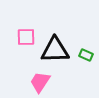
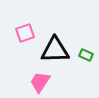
pink square: moved 1 px left, 4 px up; rotated 18 degrees counterclockwise
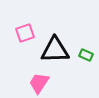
pink trapezoid: moved 1 px left, 1 px down
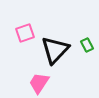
black triangle: rotated 44 degrees counterclockwise
green rectangle: moved 1 px right, 10 px up; rotated 40 degrees clockwise
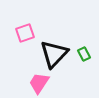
green rectangle: moved 3 px left, 9 px down
black triangle: moved 1 px left, 4 px down
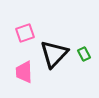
pink trapezoid: moved 15 px left, 11 px up; rotated 35 degrees counterclockwise
